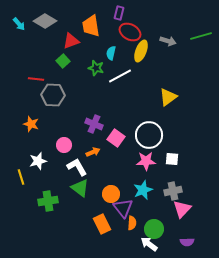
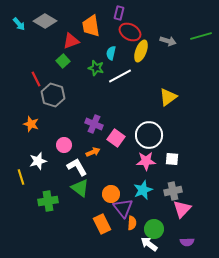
red line: rotated 56 degrees clockwise
gray hexagon: rotated 15 degrees clockwise
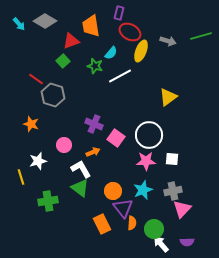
cyan semicircle: rotated 152 degrees counterclockwise
green star: moved 1 px left, 2 px up
red line: rotated 28 degrees counterclockwise
white L-shape: moved 4 px right, 2 px down
orange circle: moved 2 px right, 3 px up
white arrow: moved 12 px right; rotated 12 degrees clockwise
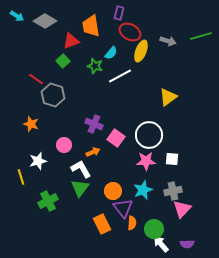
cyan arrow: moved 2 px left, 8 px up; rotated 16 degrees counterclockwise
green triangle: rotated 30 degrees clockwise
green cross: rotated 18 degrees counterclockwise
purple semicircle: moved 2 px down
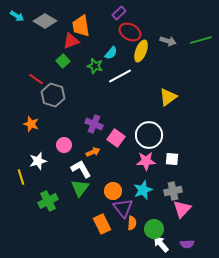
purple rectangle: rotated 32 degrees clockwise
orange trapezoid: moved 10 px left
green line: moved 4 px down
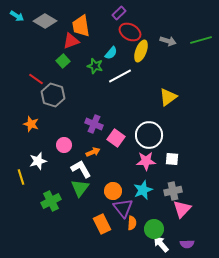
green cross: moved 3 px right
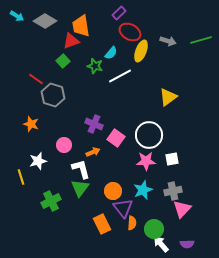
white square: rotated 16 degrees counterclockwise
white L-shape: rotated 15 degrees clockwise
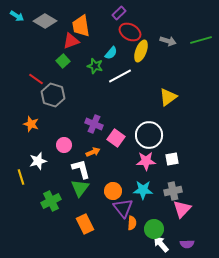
cyan star: rotated 24 degrees clockwise
orange rectangle: moved 17 px left
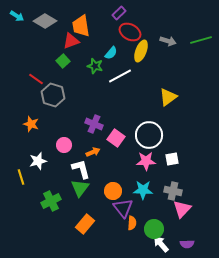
gray cross: rotated 24 degrees clockwise
orange rectangle: rotated 66 degrees clockwise
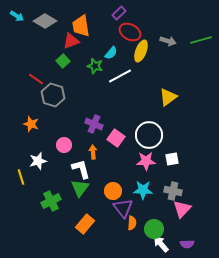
orange arrow: rotated 72 degrees counterclockwise
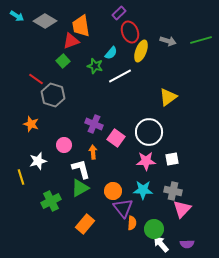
red ellipse: rotated 40 degrees clockwise
white circle: moved 3 px up
green triangle: rotated 24 degrees clockwise
